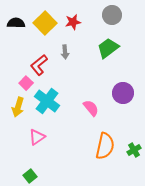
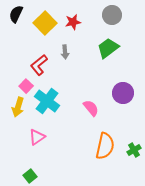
black semicircle: moved 9 px up; rotated 66 degrees counterclockwise
pink square: moved 3 px down
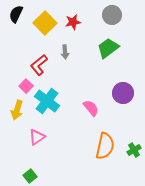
yellow arrow: moved 1 px left, 3 px down
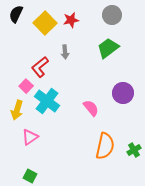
red star: moved 2 px left, 2 px up
red L-shape: moved 1 px right, 2 px down
pink triangle: moved 7 px left
green square: rotated 24 degrees counterclockwise
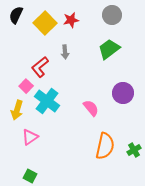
black semicircle: moved 1 px down
green trapezoid: moved 1 px right, 1 px down
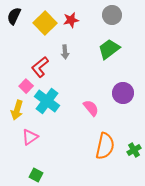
black semicircle: moved 2 px left, 1 px down
green square: moved 6 px right, 1 px up
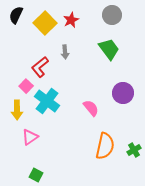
black semicircle: moved 2 px right, 1 px up
red star: rotated 14 degrees counterclockwise
green trapezoid: rotated 90 degrees clockwise
yellow arrow: rotated 18 degrees counterclockwise
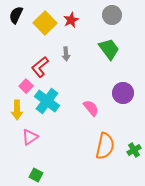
gray arrow: moved 1 px right, 2 px down
